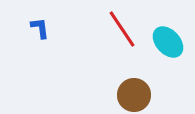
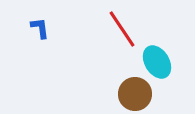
cyan ellipse: moved 11 px left, 20 px down; rotated 12 degrees clockwise
brown circle: moved 1 px right, 1 px up
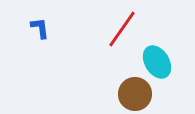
red line: rotated 69 degrees clockwise
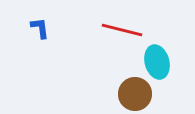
red line: moved 1 px down; rotated 69 degrees clockwise
cyan ellipse: rotated 16 degrees clockwise
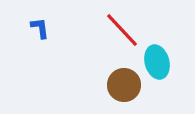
red line: rotated 33 degrees clockwise
brown circle: moved 11 px left, 9 px up
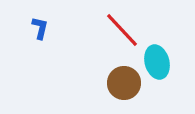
blue L-shape: rotated 20 degrees clockwise
brown circle: moved 2 px up
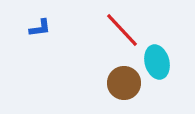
blue L-shape: rotated 70 degrees clockwise
